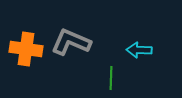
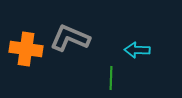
gray L-shape: moved 1 px left, 4 px up
cyan arrow: moved 2 px left
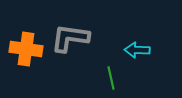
gray L-shape: rotated 15 degrees counterclockwise
green line: rotated 15 degrees counterclockwise
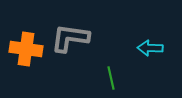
cyan arrow: moved 13 px right, 2 px up
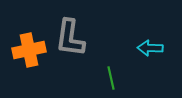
gray L-shape: rotated 90 degrees counterclockwise
orange cross: moved 3 px right, 1 px down; rotated 20 degrees counterclockwise
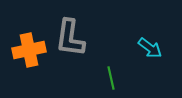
cyan arrow: rotated 145 degrees counterclockwise
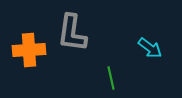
gray L-shape: moved 2 px right, 5 px up
orange cross: rotated 8 degrees clockwise
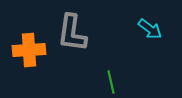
cyan arrow: moved 19 px up
green line: moved 4 px down
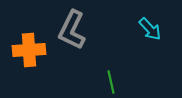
cyan arrow: rotated 10 degrees clockwise
gray L-shape: moved 3 px up; rotated 18 degrees clockwise
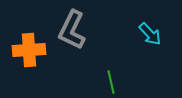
cyan arrow: moved 5 px down
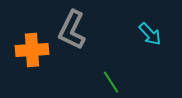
orange cross: moved 3 px right
green line: rotated 20 degrees counterclockwise
